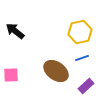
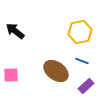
blue line: moved 3 px down; rotated 40 degrees clockwise
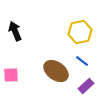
black arrow: rotated 30 degrees clockwise
blue line: rotated 16 degrees clockwise
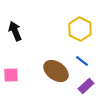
yellow hexagon: moved 3 px up; rotated 20 degrees counterclockwise
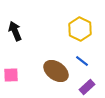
purple rectangle: moved 1 px right, 1 px down
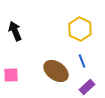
blue line: rotated 32 degrees clockwise
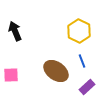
yellow hexagon: moved 1 px left, 2 px down
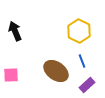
purple rectangle: moved 2 px up
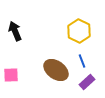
brown ellipse: moved 1 px up
purple rectangle: moved 3 px up
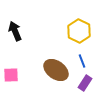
purple rectangle: moved 2 px left, 1 px down; rotated 14 degrees counterclockwise
